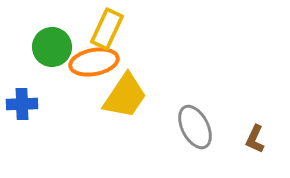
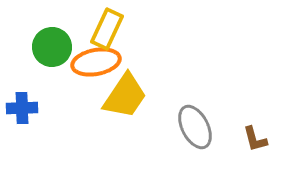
orange ellipse: moved 2 px right
blue cross: moved 4 px down
brown L-shape: rotated 40 degrees counterclockwise
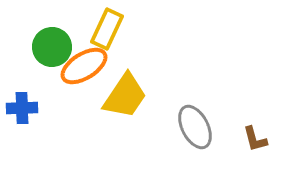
orange ellipse: moved 12 px left, 4 px down; rotated 21 degrees counterclockwise
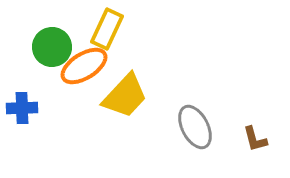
yellow trapezoid: rotated 9 degrees clockwise
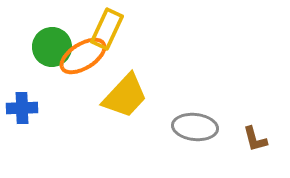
orange ellipse: moved 1 px left, 10 px up
gray ellipse: rotated 57 degrees counterclockwise
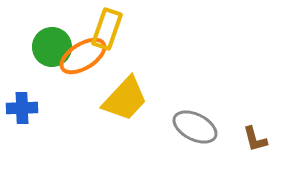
yellow rectangle: rotated 6 degrees counterclockwise
yellow trapezoid: moved 3 px down
gray ellipse: rotated 21 degrees clockwise
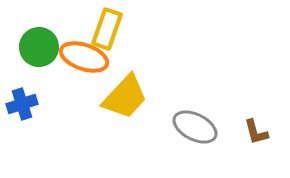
green circle: moved 13 px left
orange ellipse: moved 1 px right, 1 px down; rotated 51 degrees clockwise
yellow trapezoid: moved 2 px up
blue cross: moved 4 px up; rotated 16 degrees counterclockwise
brown L-shape: moved 1 px right, 7 px up
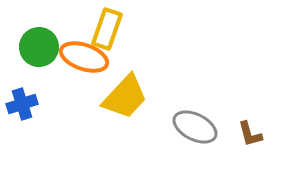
brown L-shape: moved 6 px left, 2 px down
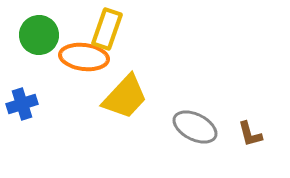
green circle: moved 12 px up
orange ellipse: rotated 12 degrees counterclockwise
